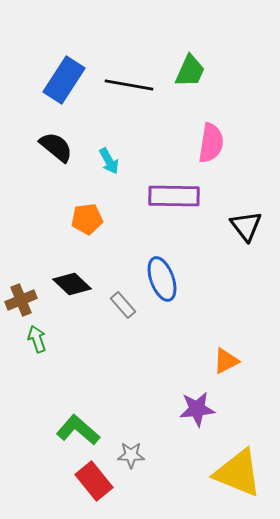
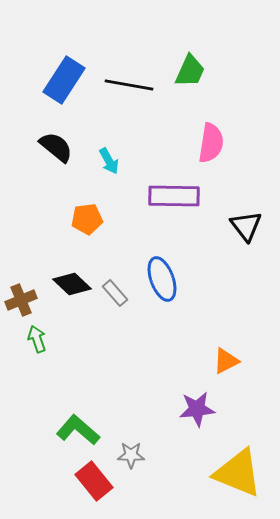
gray rectangle: moved 8 px left, 12 px up
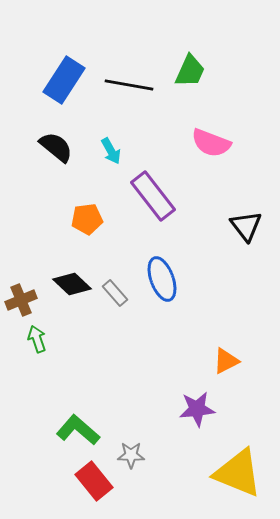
pink semicircle: rotated 102 degrees clockwise
cyan arrow: moved 2 px right, 10 px up
purple rectangle: moved 21 px left; rotated 51 degrees clockwise
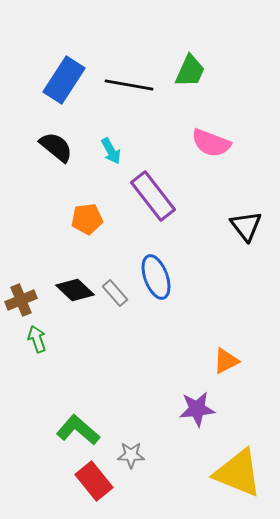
blue ellipse: moved 6 px left, 2 px up
black diamond: moved 3 px right, 6 px down
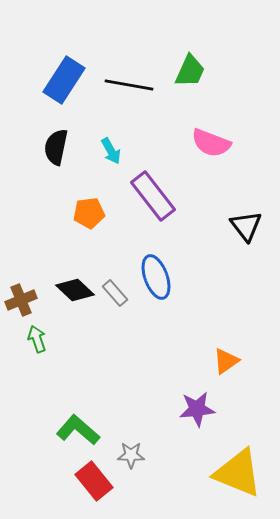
black semicircle: rotated 117 degrees counterclockwise
orange pentagon: moved 2 px right, 6 px up
orange triangle: rotated 8 degrees counterclockwise
